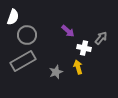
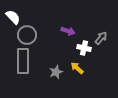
white semicircle: rotated 63 degrees counterclockwise
purple arrow: rotated 24 degrees counterclockwise
gray rectangle: rotated 60 degrees counterclockwise
yellow arrow: moved 1 px left, 1 px down; rotated 32 degrees counterclockwise
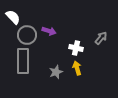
purple arrow: moved 19 px left
white cross: moved 8 px left
yellow arrow: rotated 32 degrees clockwise
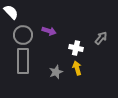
white semicircle: moved 2 px left, 5 px up
gray circle: moved 4 px left
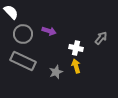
gray circle: moved 1 px up
gray rectangle: rotated 65 degrees counterclockwise
yellow arrow: moved 1 px left, 2 px up
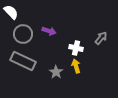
gray star: rotated 16 degrees counterclockwise
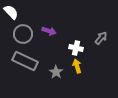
gray rectangle: moved 2 px right
yellow arrow: moved 1 px right
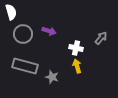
white semicircle: rotated 28 degrees clockwise
gray rectangle: moved 5 px down; rotated 10 degrees counterclockwise
gray star: moved 4 px left, 5 px down; rotated 16 degrees counterclockwise
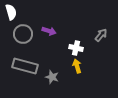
gray arrow: moved 3 px up
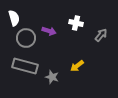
white semicircle: moved 3 px right, 6 px down
gray circle: moved 3 px right, 4 px down
white cross: moved 25 px up
yellow arrow: rotated 112 degrees counterclockwise
